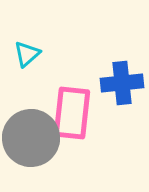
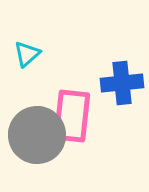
pink rectangle: moved 3 px down
gray circle: moved 6 px right, 3 px up
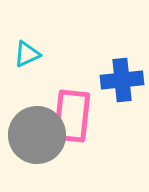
cyan triangle: rotated 16 degrees clockwise
blue cross: moved 3 px up
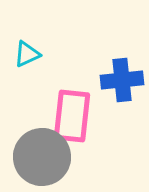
gray circle: moved 5 px right, 22 px down
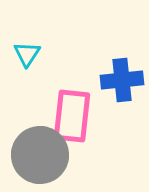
cyan triangle: rotated 32 degrees counterclockwise
gray circle: moved 2 px left, 2 px up
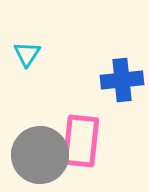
pink rectangle: moved 9 px right, 25 px down
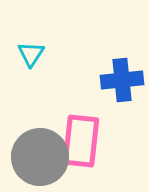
cyan triangle: moved 4 px right
gray circle: moved 2 px down
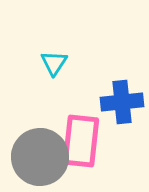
cyan triangle: moved 23 px right, 9 px down
blue cross: moved 22 px down
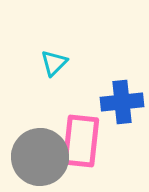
cyan triangle: rotated 12 degrees clockwise
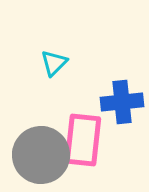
pink rectangle: moved 2 px right, 1 px up
gray circle: moved 1 px right, 2 px up
